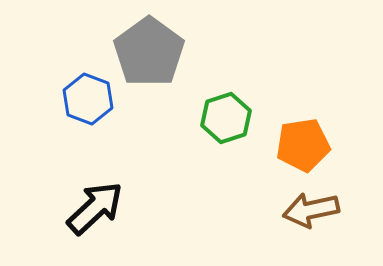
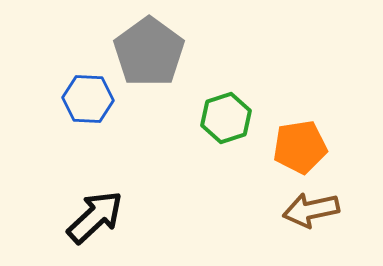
blue hexagon: rotated 18 degrees counterclockwise
orange pentagon: moved 3 px left, 2 px down
black arrow: moved 9 px down
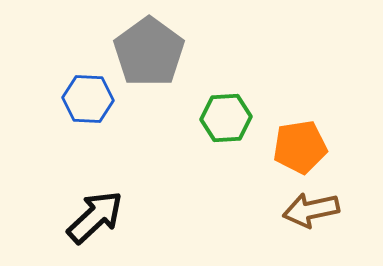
green hexagon: rotated 15 degrees clockwise
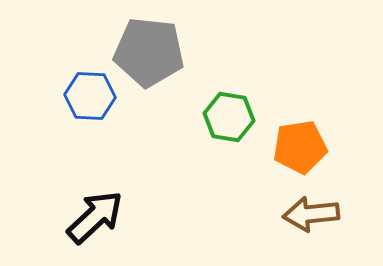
gray pentagon: rotated 30 degrees counterclockwise
blue hexagon: moved 2 px right, 3 px up
green hexagon: moved 3 px right, 1 px up; rotated 12 degrees clockwise
brown arrow: moved 4 px down; rotated 6 degrees clockwise
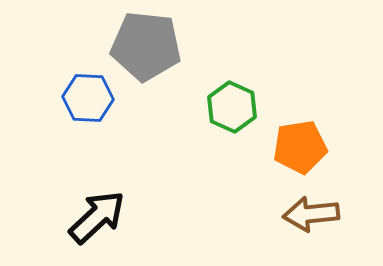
gray pentagon: moved 3 px left, 6 px up
blue hexagon: moved 2 px left, 2 px down
green hexagon: moved 3 px right, 10 px up; rotated 15 degrees clockwise
black arrow: moved 2 px right
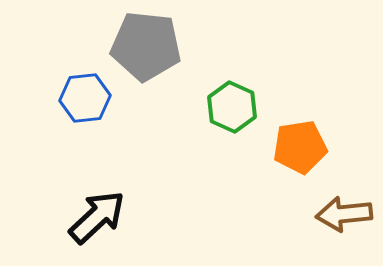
blue hexagon: moved 3 px left; rotated 9 degrees counterclockwise
brown arrow: moved 33 px right
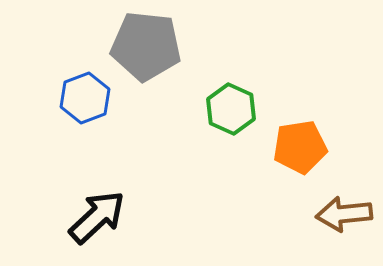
blue hexagon: rotated 15 degrees counterclockwise
green hexagon: moved 1 px left, 2 px down
